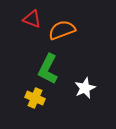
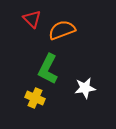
red triangle: rotated 24 degrees clockwise
white star: rotated 15 degrees clockwise
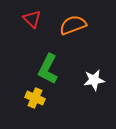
orange semicircle: moved 11 px right, 5 px up
white star: moved 9 px right, 8 px up
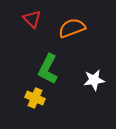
orange semicircle: moved 1 px left, 3 px down
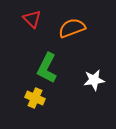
green L-shape: moved 1 px left, 1 px up
